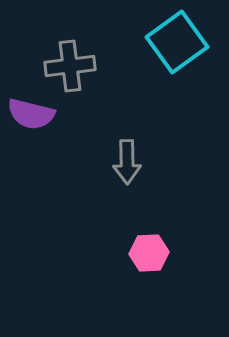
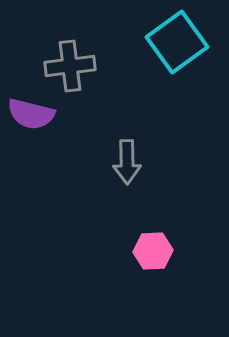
pink hexagon: moved 4 px right, 2 px up
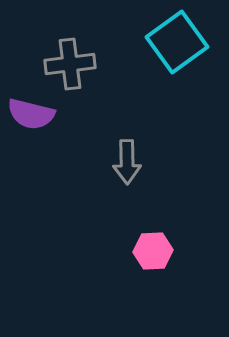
gray cross: moved 2 px up
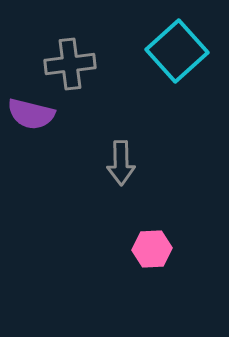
cyan square: moved 9 px down; rotated 6 degrees counterclockwise
gray arrow: moved 6 px left, 1 px down
pink hexagon: moved 1 px left, 2 px up
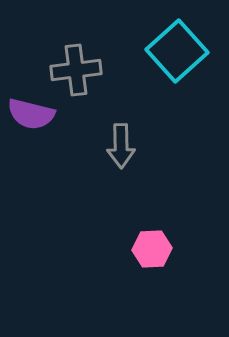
gray cross: moved 6 px right, 6 px down
gray arrow: moved 17 px up
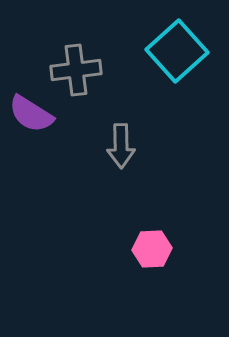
purple semicircle: rotated 18 degrees clockwise
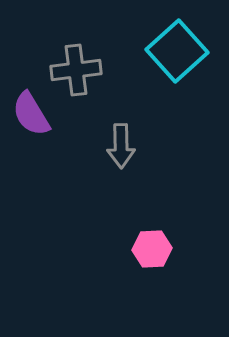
purple semicircle: rotated 27 degrees clockwise
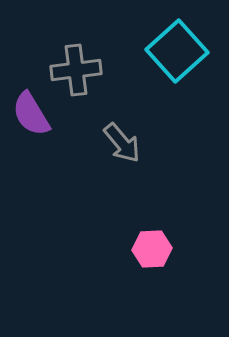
gray arrow: moved 1 px right, 3 px up; rotated 39 degrees counterclockwise
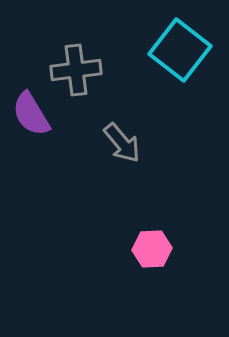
cyan square: moved 3 px right, 1 px up; rotated 10 degrees counterclockwise
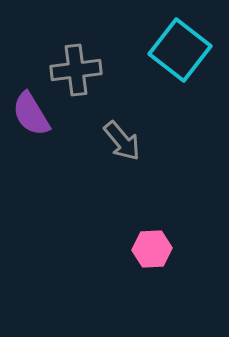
gray arrow: moved 2 px up
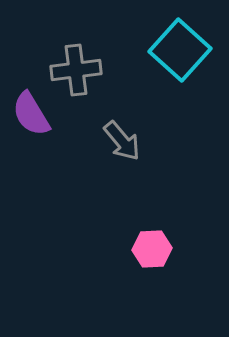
cyan square: rotated 4 degrees clockwise
